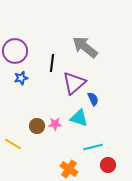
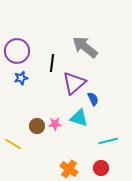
purple circle: moved 2 px right
cyan line: moved 15 px right, 6 px up
red circle: moved 7 px left, 3 px down
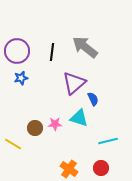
black line: moved 11 px up
brown circle: moved 2 px left, 2 px down
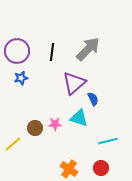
gray arrow: moved 3 px right, 2 px down; rotated 96 degrees clockwise
yellow line: rotated 72 degrees counterclockwise
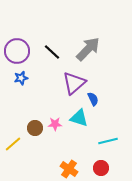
black line: rotated 54 degrees counterclockwise
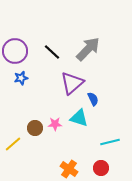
purple circle: moved 2 px left
purple triangle: moved 2 px left
cyan line: moved 2 px right, 1 px down
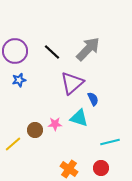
blue star: moved 2 px left, 2 px down
brown circle: moved 2 px down
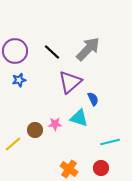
purple triangle: moved 2 px left, 1 px up
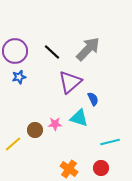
blue star: moved 3 px up
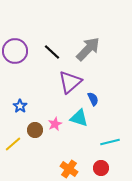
blue star: moved 1 px right, 29 px down; rotated 24 degrees counterclockwise
pink star: rotated 24 degrees counterclockwise
